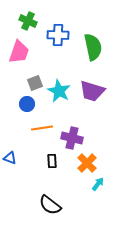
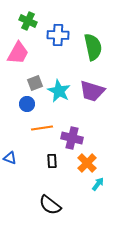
pink trapezoid: moved 1 px left, 1 px down; rotated 10 degrees clockwise
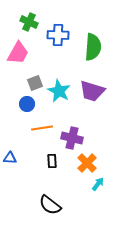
green cross: moved 1 px right, 1 px down
green semicircle: rotated 16 degrees clockwise
blue triangle: rotated 16 degrees counterclockwise
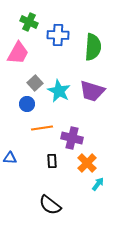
gray square: rotated 21 degrees counterclockwise
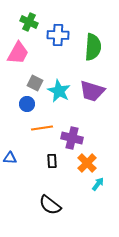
gray square: rotated 21 degrees counterclockwise
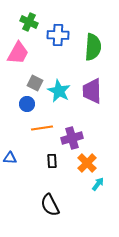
purple trapezoid: rotated 72 degrees clockwise
purple cross: rotated 30 degrees counterclockwise
black semicircle: rotated 25 degrees clockwise
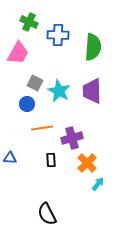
black rectangle: moved 1 px left, 1 px up
black semicircle: moved 3 px left, 9 px down
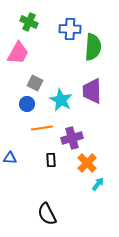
blue cross: moved 12 px right, 6 px up
cyan star: moved 2 px right, 9 px down
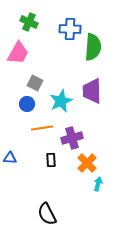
cyan star: moved 1 px down; rotated 20 degrees clockwise
cyan arrow: rotated 24 degrees counterclockwise
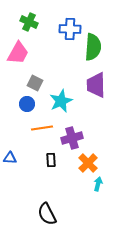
purple trapezoid: moved 4 px right, 6 px up
orange cross: moved 1 px right
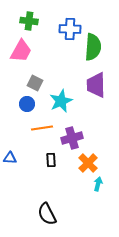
green cross: moved 1 px up; rotated 18 degrees counterclockwise
pink trapezoid: moved 3 px right, 2 px up
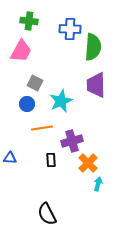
purple cross: moved 3 px down
